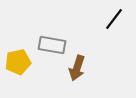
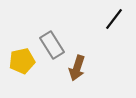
gray rectangle: rotated 48 degrees clockwise
yellow pentagon: moved 4 px right, 1 px up
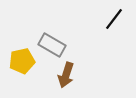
gray rectangle: rotated 28 degrees counterclockwise
brown arrow: moved 11 px left, 7 px down
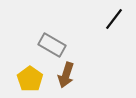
yellow pentagon: moved 8 px right, 18 px down; rotated 25 degrees counterclockwise
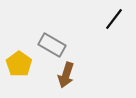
yellow pentagon: moved 11 px left, 15 px up
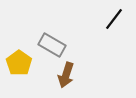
yellow pentagon: moved 1 px up
